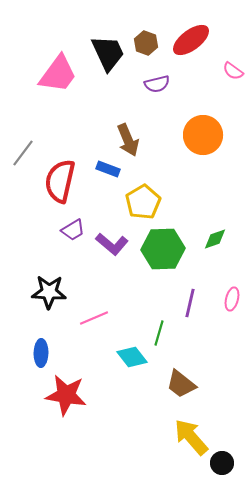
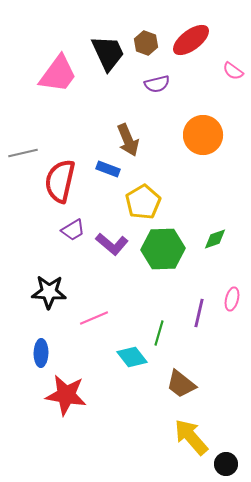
gray line: rotated 40 degrees clockwise
purple line: moved 9 px right, 10 px down
black circle: moved 4 px right, 1 px down
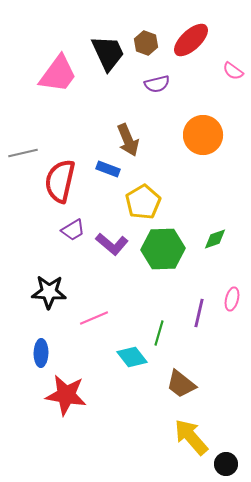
red ellipse: rotated 6 degrees counterclockwise
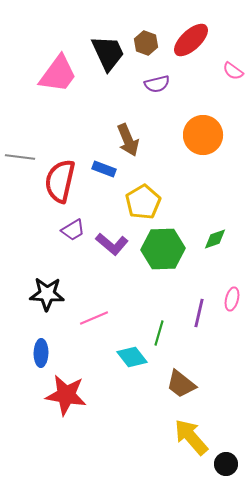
gray line: moved 3 px left, 4 px down; rotated 20 degrees clockwise
blue rectangle: moved 4 px left
black star: moved 2 px left, 2 px down
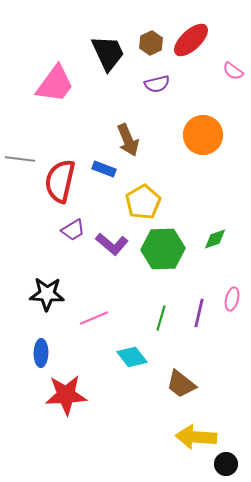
brown hexagon: moved 5 px right; rotated 15 degrees clockwise
pink trapezoid: moved 3 px left, 10 px down
gray line: moved 2 px down
green line: moved 2 px right, 15 px up
red star: rotated 12 degrees counterclockwise
yellow arrow: moved 5 px right; rotated 45 degrees counterclockwise
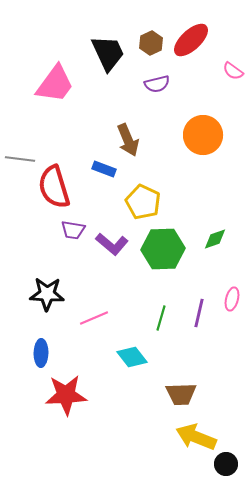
red semicircle: moved 6 px left, 6 px down; rotated 30 degrees counterclockwise
yellow pentagon: rotated 16 degrees counterclockwise
purple trapezoid: rotated 40 degrees clockwise
brown trapezoid: moved 10 px down; rotated 40 degrees counterclockwise
yellow arrow: rotated 18 degrees clockwise
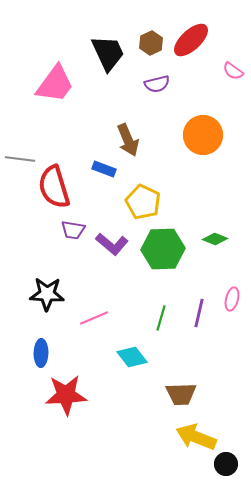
green diamond: rotated 40 degrees clockwise
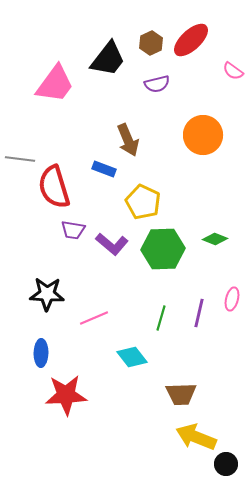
black trapezoid: moved 6 px down; rotated 63 degrees clockwise
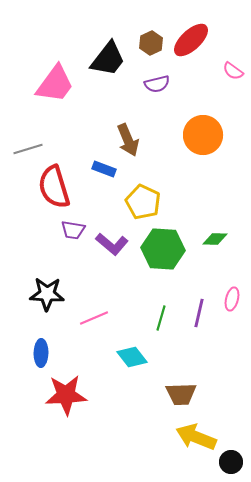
gray line: moved 8 px right, 10 px up; rotated 24 degrees counterclockwise
green diamond: rotated 20 degrees counterclockwise
green hexagon: rotated 6 degrees clockwise
black circle: moved 5 px right, 2 px up
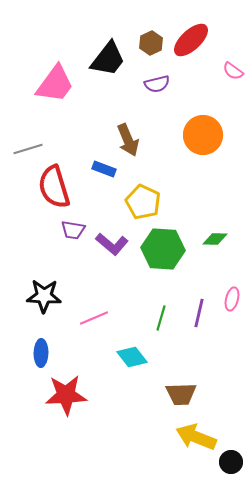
black star: moved 3 px left, 2 px down
